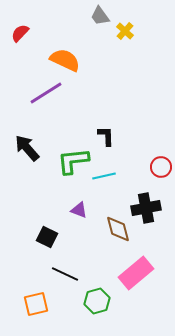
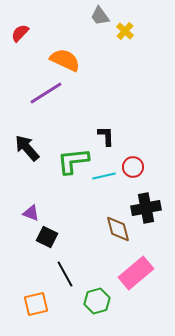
red circle: moved 28 px left
purple triangle: moved 48 px left, 3 px down
black line: rotated 36 degrees clockwise
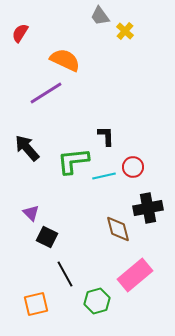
red semicircle: rotated 12 degrees counterclockwise
black cross: moved 2 px right
purple triangle: rotated 24 degrees clockwise
pink rectangle: moved 1 px left, 2 px down
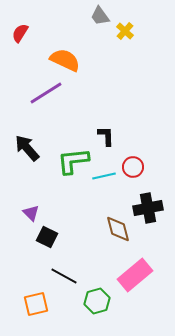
black line: moved 1 px left, 2 px down; rotated 32 degrees counterclockwise
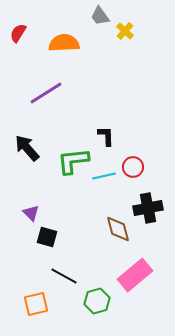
red semicircle: moved 2 px left
orange semicircle: moved 1 px left, 17 px up; rotated 28 degrees counterclockwise
black square: rotated 10 degrees counterclockwise
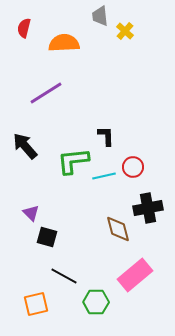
gray trapezoid: rotated 30 degrees clockwise
red semicircle: moved 6 px right, 5 px up; rotated 18 degrees counterclockwise
black arrow: moved 2 px left, 2 px up
green hexagon: moved 1 px left, 1 px down; rotated 15 degrees clockwise
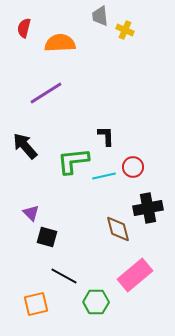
yellow cross: moved 1 px up; rotated 18 degrees counterclockwise
orange semicircle: moved 4 px left
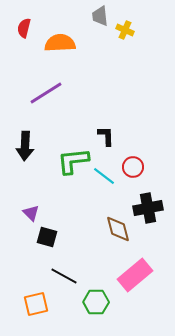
black arrow: rotated 136 degrees counterclockwise
cyan line: rotated 50 degrees clockwise
